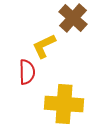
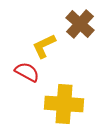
brown cross: moved 7 px right, 6 px down
red semicircle: rotated 60 degrees counterclockwise
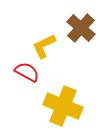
brown cross: moved 1 px right, 4 px down
yellow cross: moved 1 px left, 2 px down; rotated 18 degrees clockwise
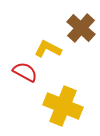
yellow L-shape: moved 4 px right, 3 px down; rotated 52 degrees clockwise
red semicircle: moved 2 px left
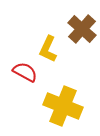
brown cross: moved 1 px right, 1 px down
yellow L-shape: rotated 92 degrees counterclockwise
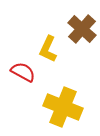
red semicircle: moved 2 px left
yellow cross: moved 1 px down
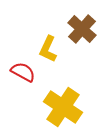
yellow cross: rotated 12 degrees clockwise
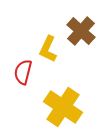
brown cross: moved 1 px left, 2 px down
red semicircle: rotated 105 degrees counterclockwise
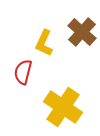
brown cross: moved 1 px right, 1 px down
yellow L-shape: moved 4 px left, 6 px up
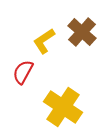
yellow L-shape: moved 2 px up; rotated 32 degrees clockwise
red semicircle: rotated 15 degrees clockwise
